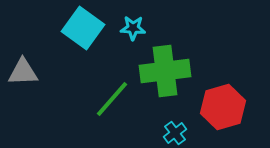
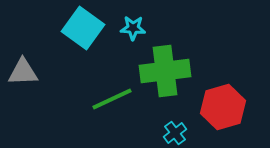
green line: rotated 24 degrees clockwise
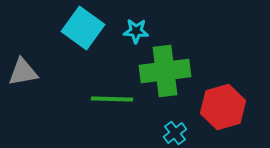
cyan star: moved 3 px right, 3 px down
gray triangle: rotated 8 degrees counterclockwise
green line: rotated 27 degrees clockwise
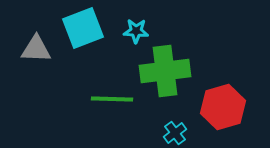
cyan square: rotated 33 degrees clockwise
gray triangle: moved 13 px right, 23 px up; rotated 12 degrees clockwise
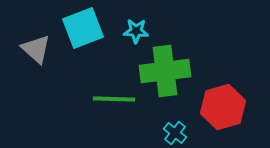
gray triangle: rotated 40 degrees clockwise
green line: moved 2 px right
cyan cross: rotated 15 degrees counterclockwise
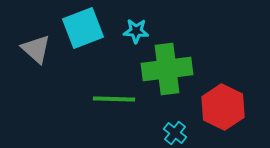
green cross: moved 2 px right, 2 px up
red hexagon: rotated 18 degrees counterclockwise
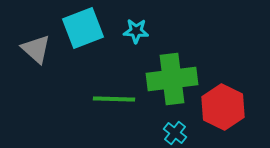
green cross: moved 5 px right, 10 px down
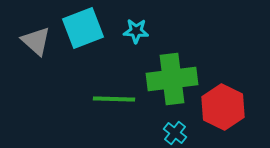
gray triangle: moved 8 px up
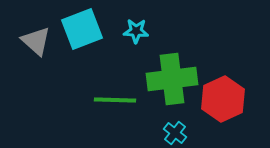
cyan square: moved 1 px left, 1 px down
green line: moved 1 px right, 1 px down
red hexagon: moved 8 px up; rotated 9 degrees clockwise
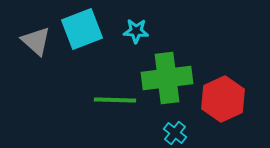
green cross: moved 5 px left, 1 px up
